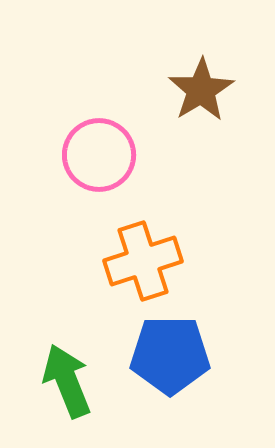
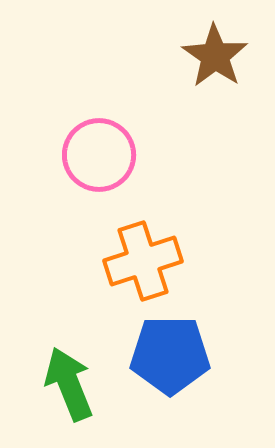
brown star: moved 14 px right, 34 px up; rotated 6 degrees counterclockwise
green arrow: moved 2 px right, 3 px down
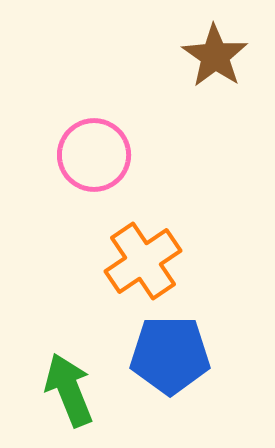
pink circle: moved 5 px left
orange cross: rotated 16 degrees counterclockwise
green arrow: moved 6 px down
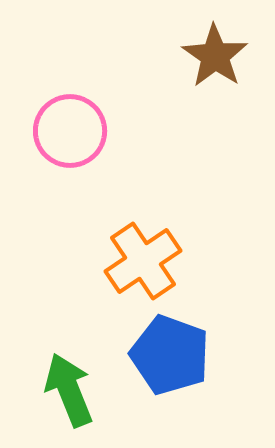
pink circle: moved 24 px left, 24 px up
blue pentagon: rotated 20 degrees clockwise
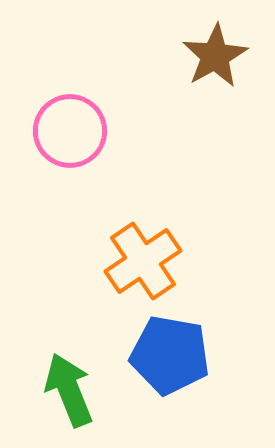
brown star: rotated 8 degrees clockwise
blue pentagon: rotated 10 degrees counterclockwise
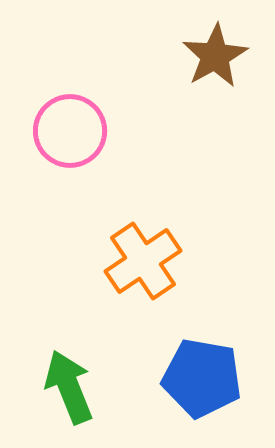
blue pentagon: moved 32 px right, 23 px down
green arrow: moved 3 px up
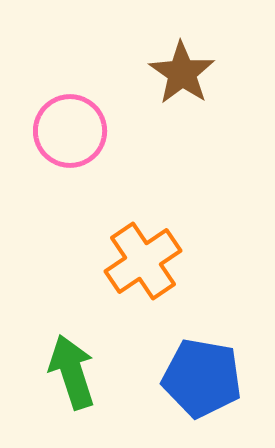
brown star: moved 33 px left, 17 px down; rotated 8 degrees counterclockwise
green arrow: moved 3 px right, 15 px up; rotated 4 degrees clockwise
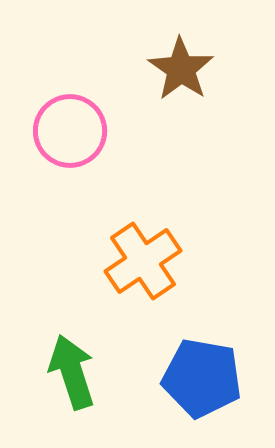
brown star: moved 1 px left, 4 px up
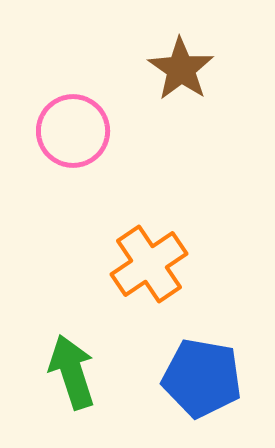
pink circle: moved 3 px right
orange cross: moved 6 px right, 3 px down
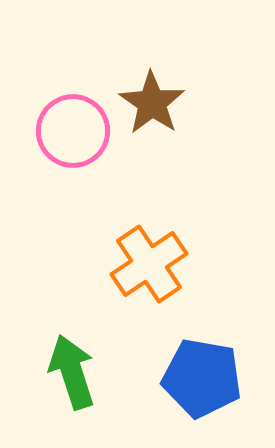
brown star: moved 29 px left, 34 px down
